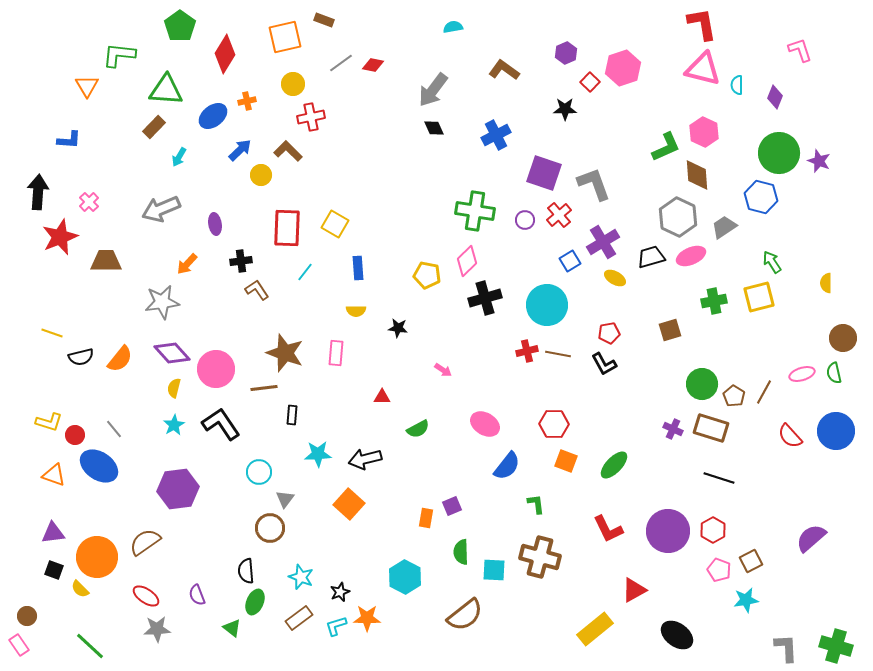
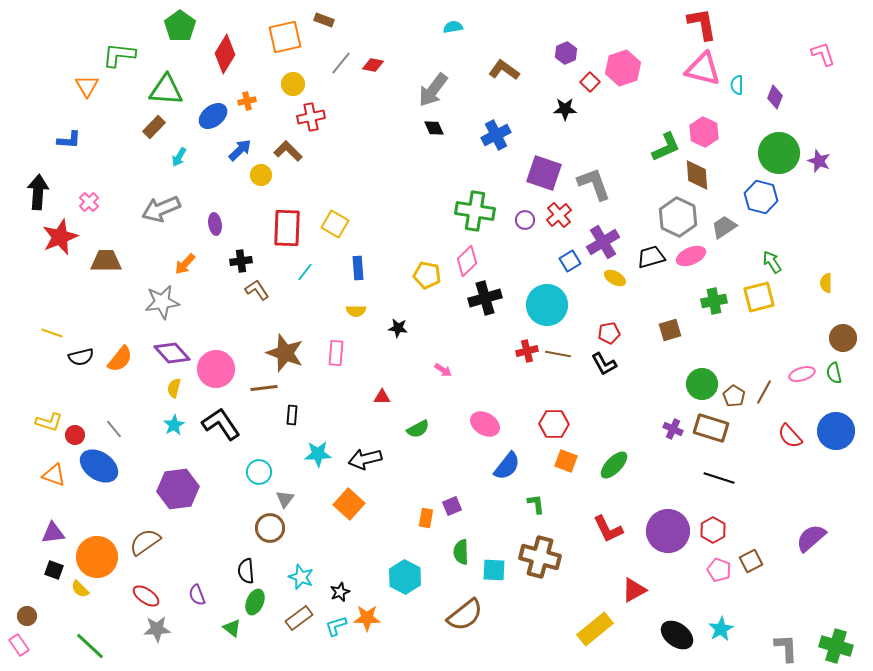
pink L-shape at (800, 50): moved 23 px right, 4 px down
gray line at (341, 63): rotated 15 degrees counterclockwise
orange arrow at (187, 264): moved 2 px left
cyan star at (746, 600): moved 25 px left, 29 px down; rotated 20 degrees counterclockwise
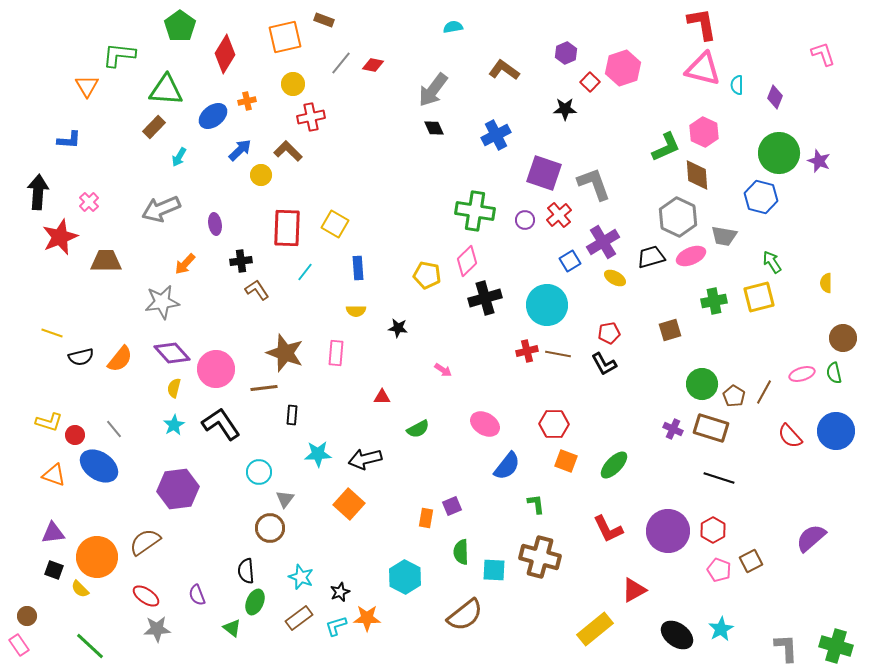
gray trapezoid at (724, 227): moved 9 px down; rotated 136 degrees counterclockwise
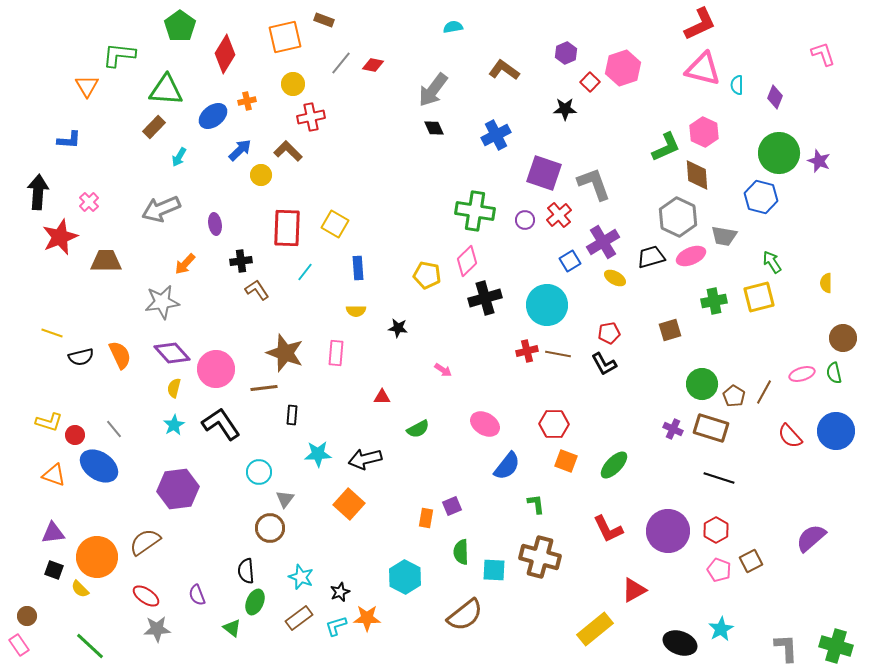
red L-shape at (702, 24): moved 2 px left; rotated 75 degrees clockwise
orange semicircle at (120, 359): moved 4 px up; rotated 64 degrees counterclockwise
red hexagon at (713, 530): moved 3 px right
black ellipse at (677, 635): moved 3 px right, 8 px down; rotated 16 degrees counterclockwise
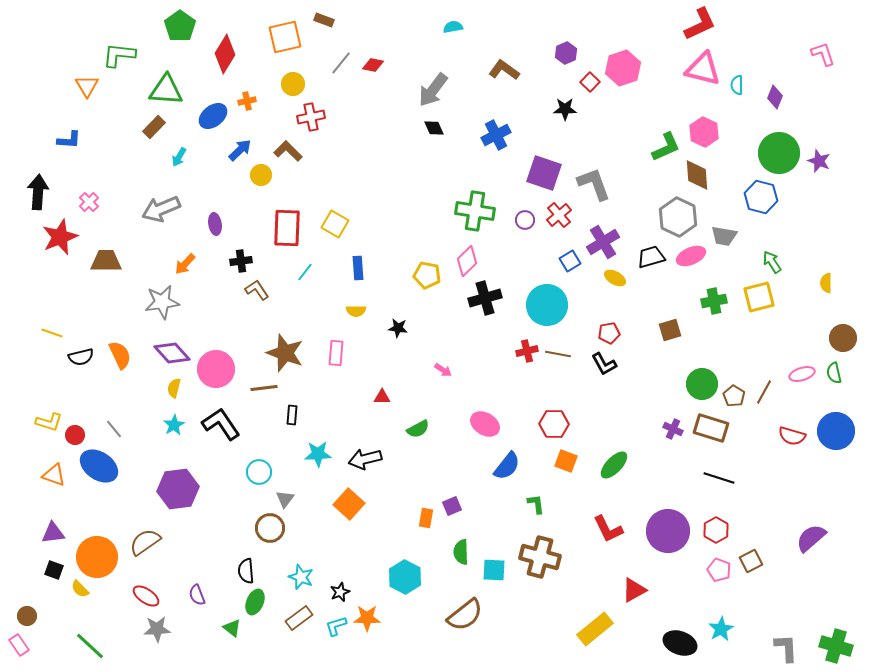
red semicircle at (790, 436): moved 2 px right; rotated 32 degrees counterclockwise
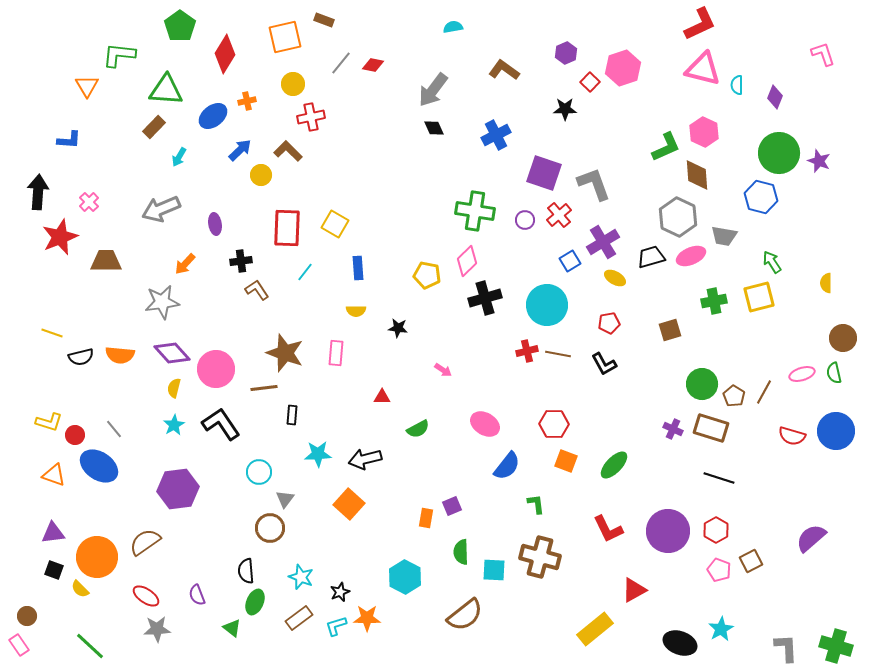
red pentagon at (609, 333): moved 10 px up
orange semicircle at (120, 355): rotated 120 degrees clockwise
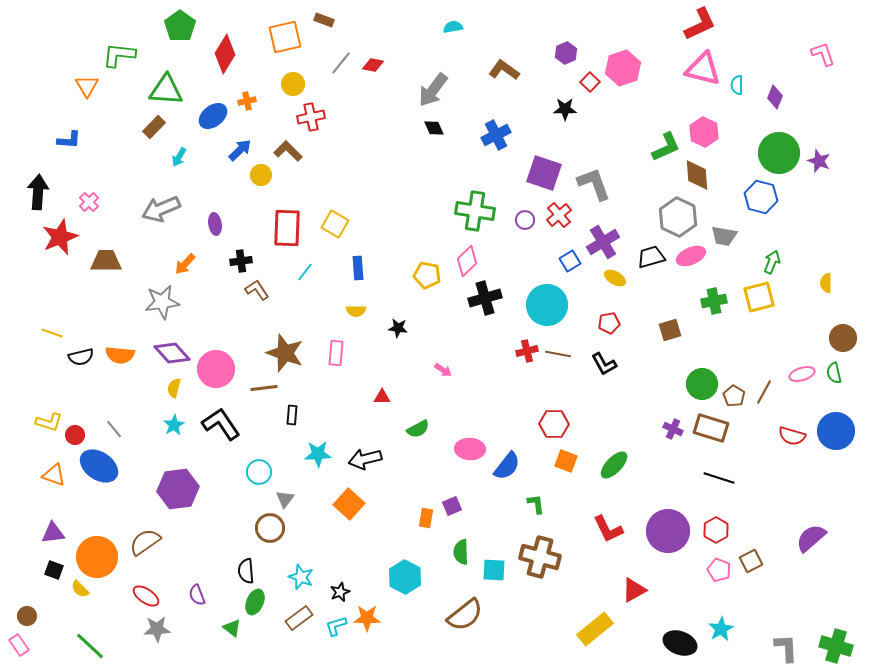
green arrow at (772, 262): rotated 55 degrees clockwise
pink ellipse at (485, 424): moved 15 px left, 25 px down; rotated 28 degrees counterclockwise
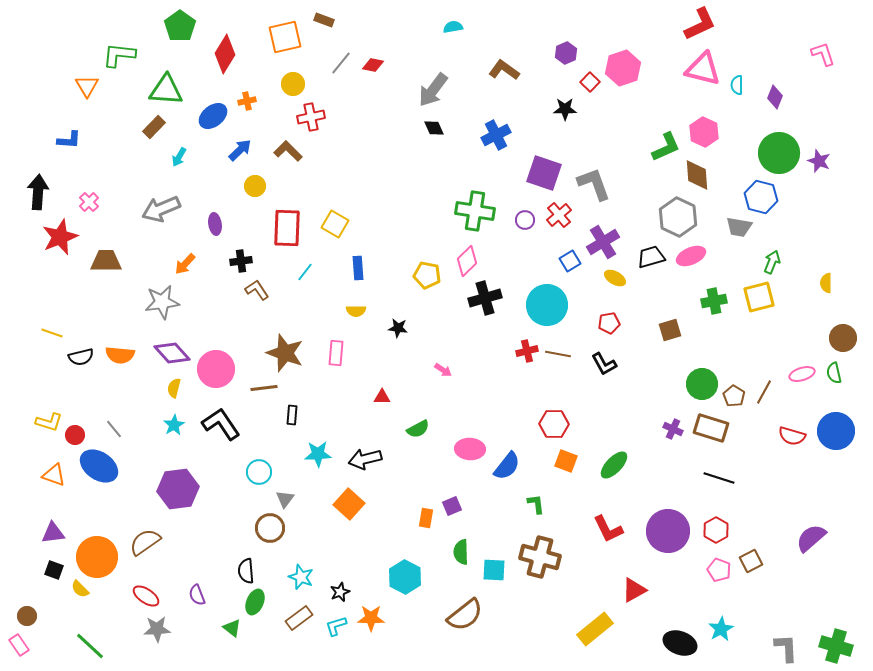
yellow circle at (261, 175): moved 6 px left, 11 px down
gray trapezoid at (724, 236): moved 15 px right, 9 px up
orange star at (367, 618): moved 4 px right
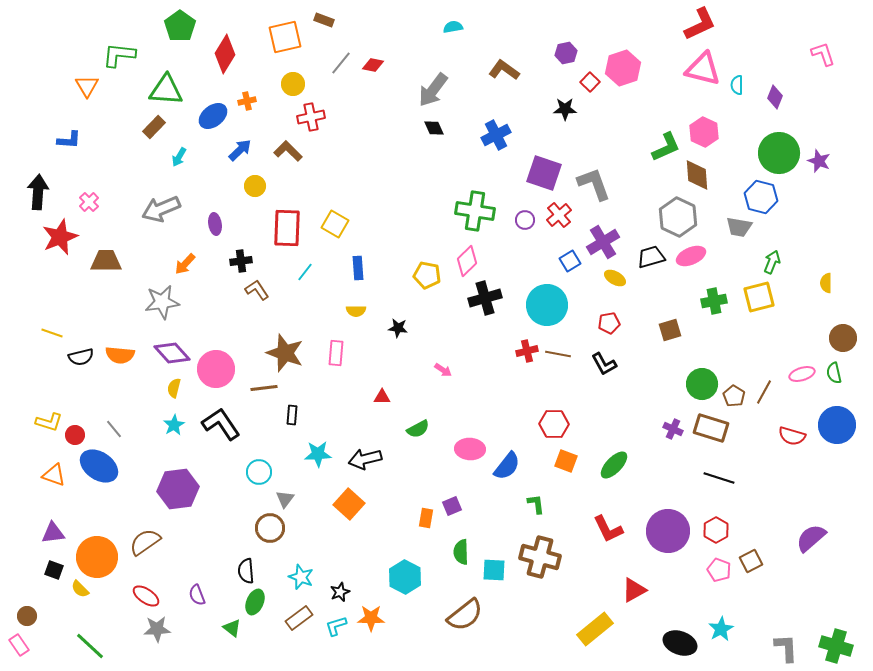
purple hexagon at (566, 53): rotated 10 degrees clockwise
blue circle at (836, 431): moved 1 px right, 6 px up
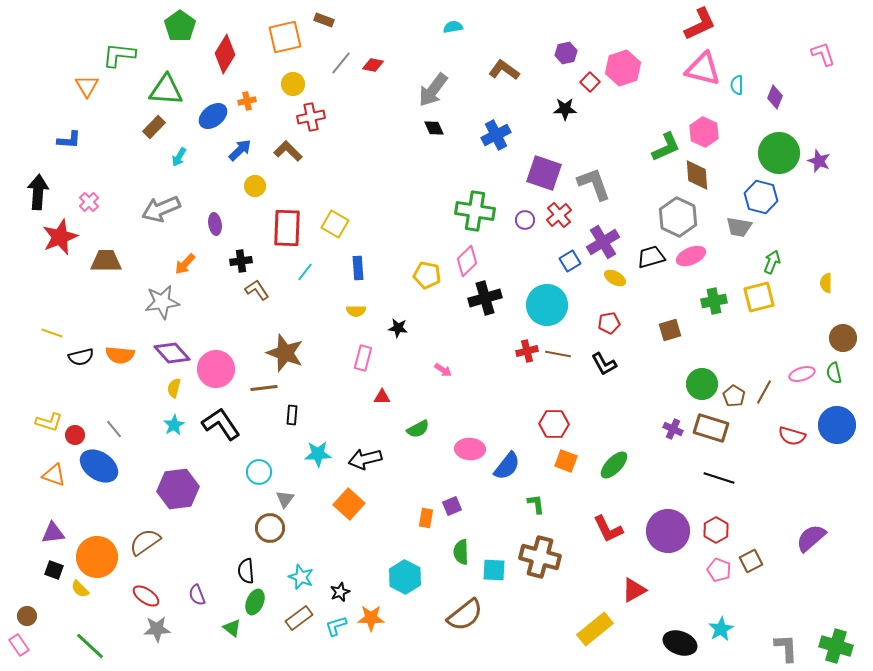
pink rectangle at (336, 353): moved 27 px right, 5 px down; rotated 10 degrees clockwise
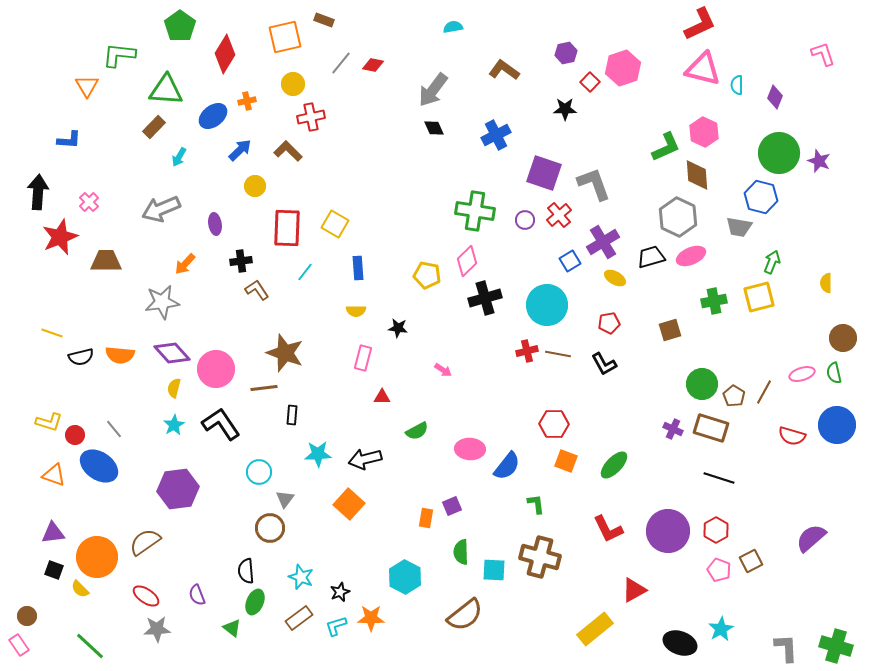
green semicircle at (418, 429): moved 1 px left, 2 px down
